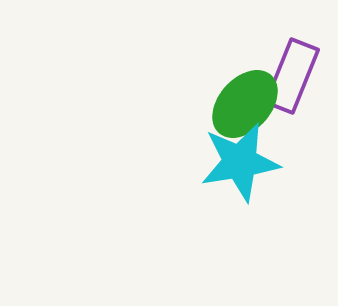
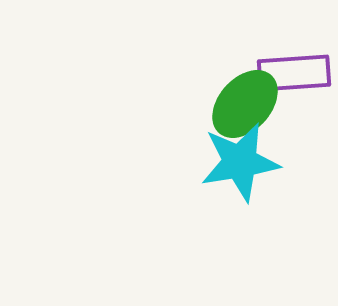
purple rectangle: moved 2 px right, 3 px up; rotated 64 degrees clockwise
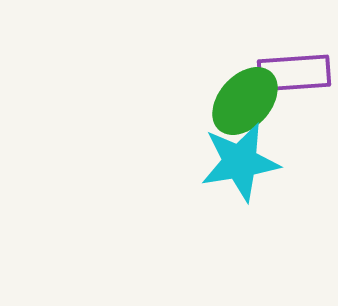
green ellipse: moved 3 px up
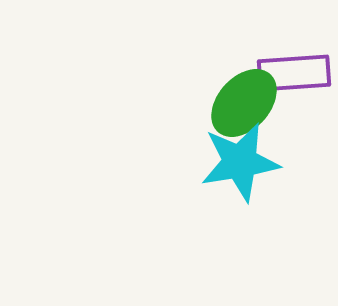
green ellipse: moved 1 px left, 2 px down
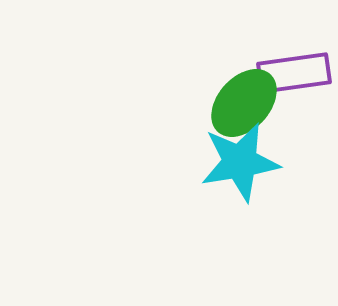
purple rectangle: rotated 4 degrees counterclockwise
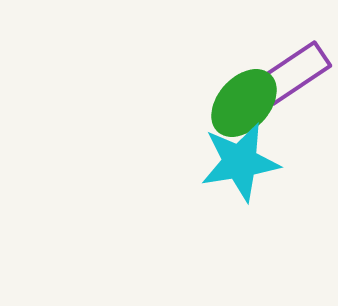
purple rectangle: rotated 26 degrees counterclockwise
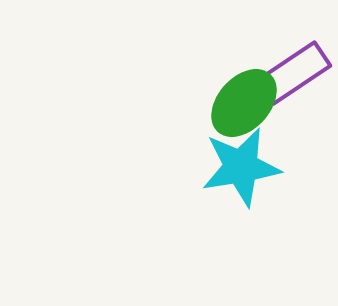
cyan star: moved 1 px right, 5 px down
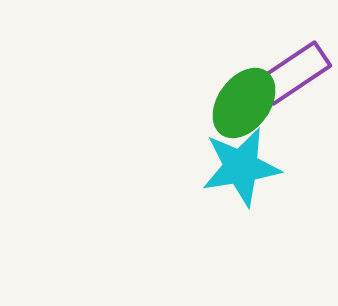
green ellipse: rotated 6 degrees counterclockwise
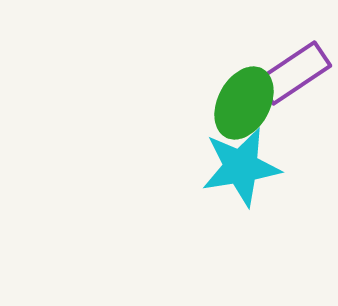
green ellipse: rotated 8 degrees counterclockwise
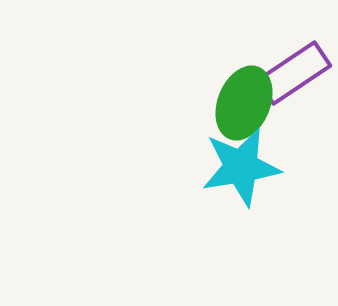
green ellipse: rotated 6 degrees counterclockwise
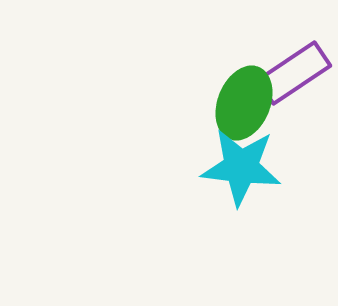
cyan star: rotated 16 degrees clockwise
